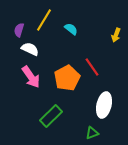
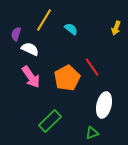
purple semicircle: moved 3 px left, 4 px down
yellow arrow: moved 7 px up
green rectangle: moved 1 px left, 5 px down
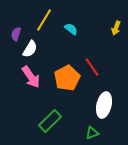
white semicircle: rotated 96 degrees clockwise
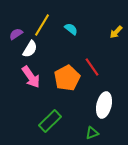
yellow line: moved 2 px left, 5 px down
yellow arrow: moved 4 px down; rotated 24 degrees clockwise
purple semicircle: rotated 40 degrees clockwise
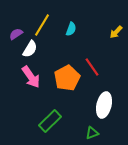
cyan semicircle: rotated 72 degrees clockwise
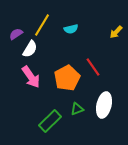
cyan semicircle: rotated 56 degrees clockwise
red line: moved 1 px right
green triangle: moved 15 px left, 24 px up
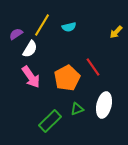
cyan semicircle: moved 2 px left, 2 px up
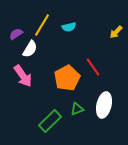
pink arrow: moved 8 px left, 1 px up
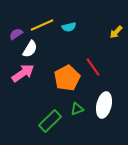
yellow line: rotated 35 degrees clockwise
pink arrow: moved 3 px up; rotated 90 degrees counterclockwise
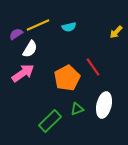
yellow line: moved 4 px left
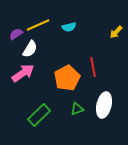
red line: rotated 24 degrees clockwise
green rectangle: moved 11 px left, 6 px up
